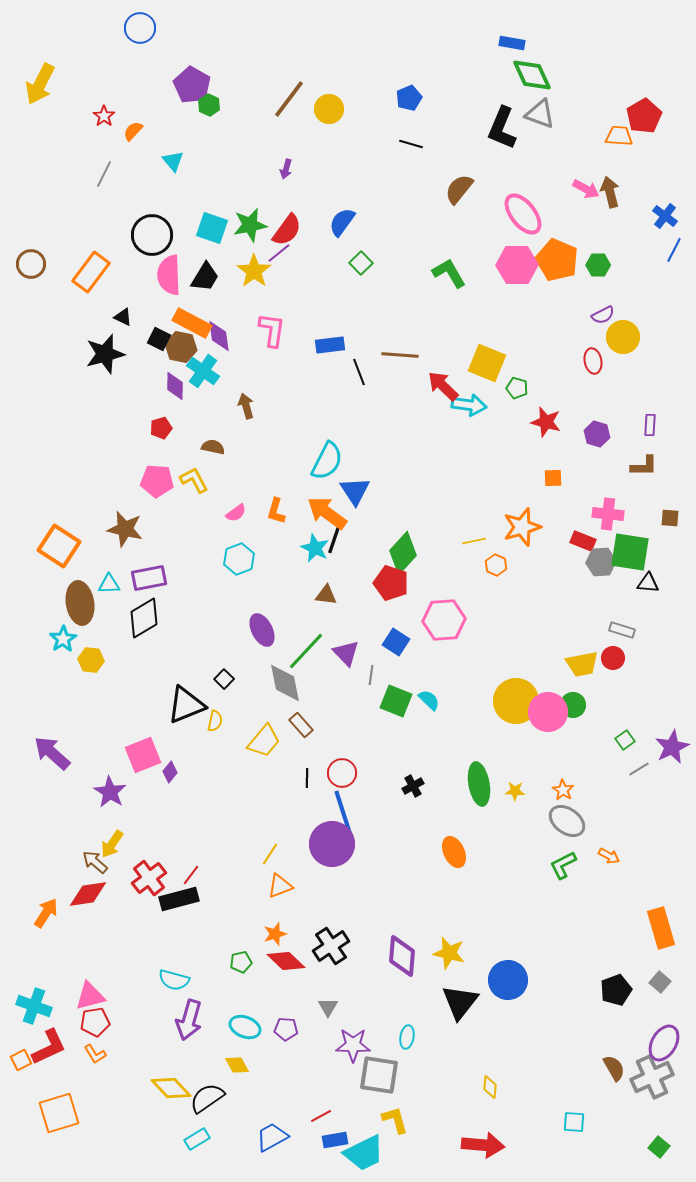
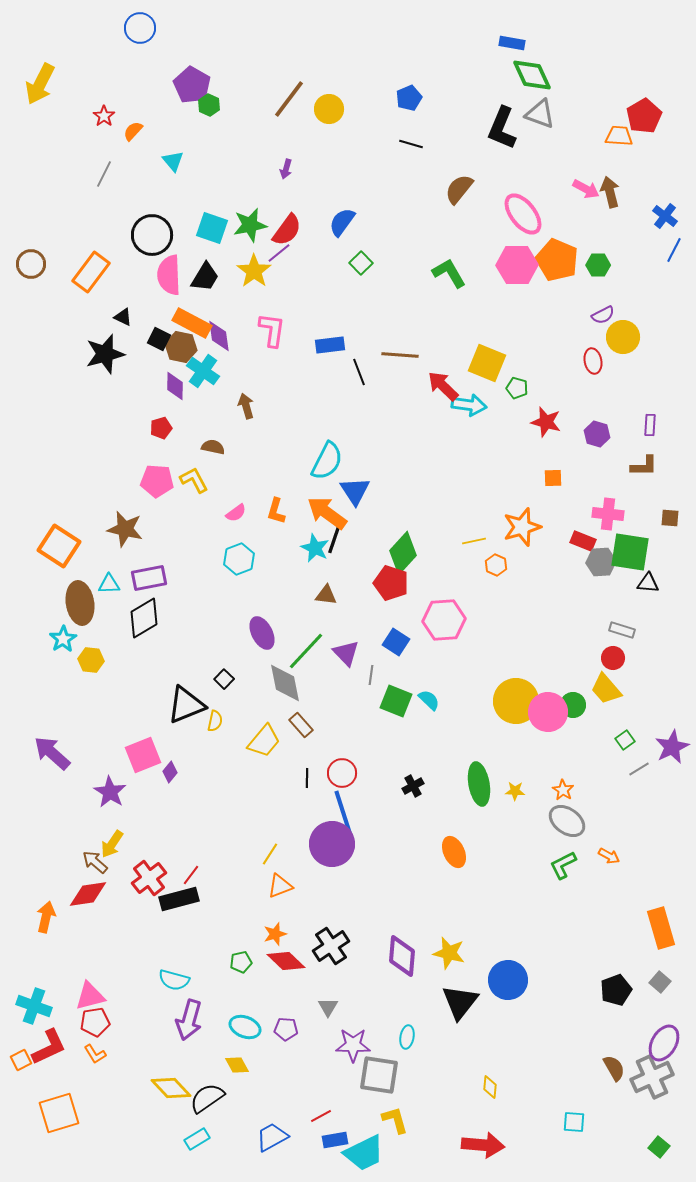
purple ellipse at (262, 630): moved 3 px down
yellow trapezoid at (582, 664): moved 24 px right, 25 px down; rotated 60 degrees clockwise
orange arrow at (46, 913): moved 4 px down; rotated 20 degrees counterclockwise
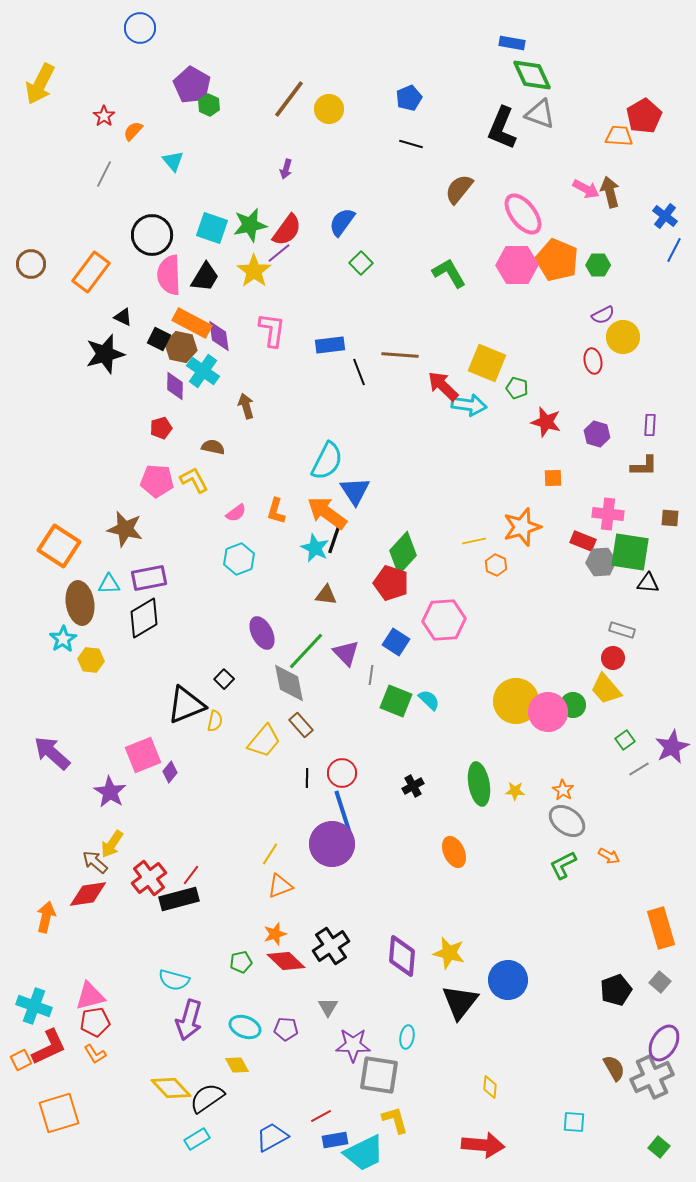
gray diamond at (285, 683): moved 4 px right
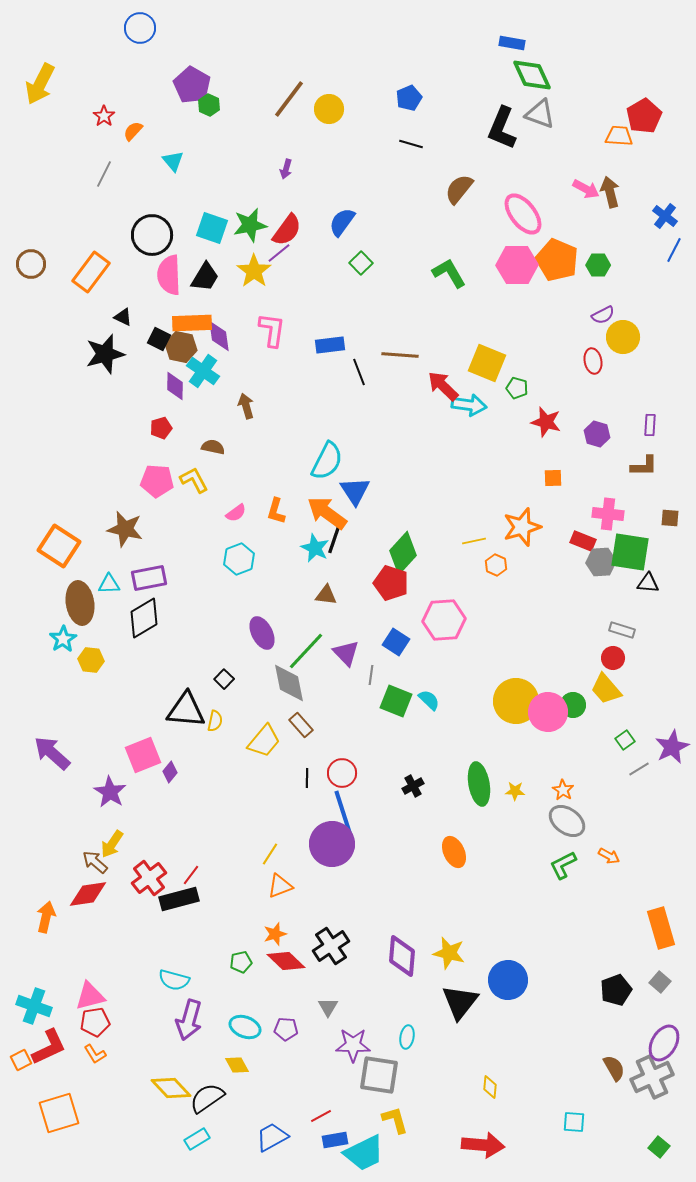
orange rectangle at (192, 323): rotated 30 degrees counterclockwise
black triangle at (186, 705): moved 5 px down; rotated 27 degrees clockwise
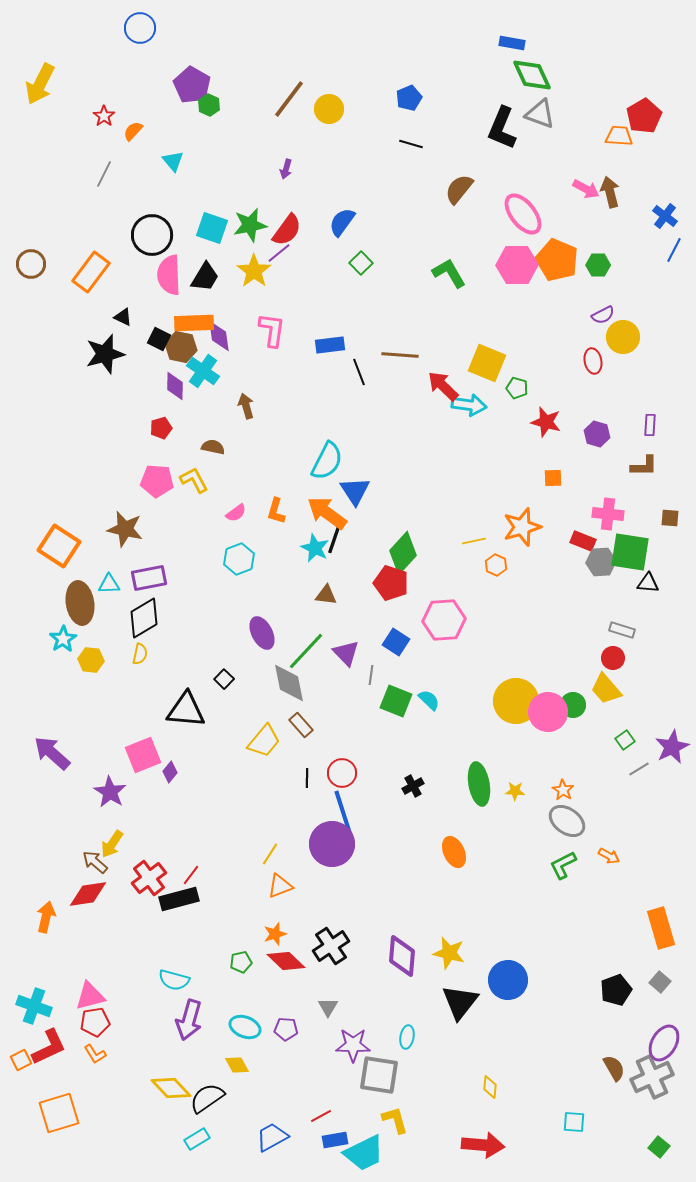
orange rectangle at (192, 323): moved 2 px right
yellow semicircle at (215, 721): moved 75 px left, 67 px up
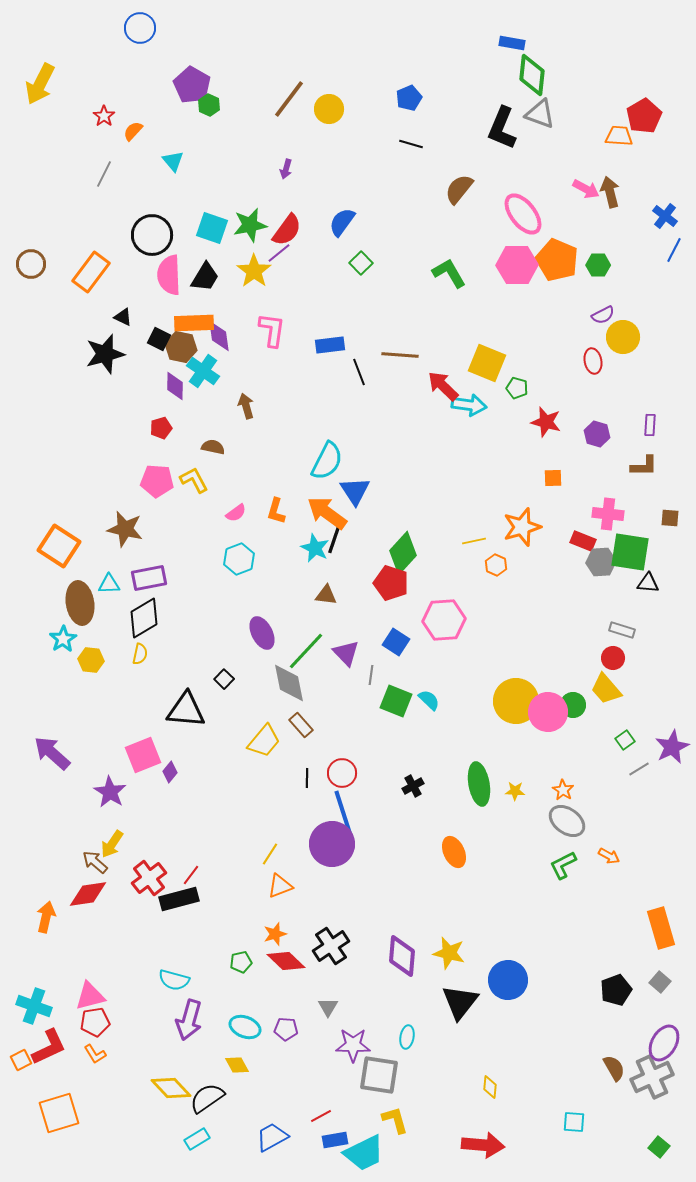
green diamond at (532, 75): rotated 30 degrees clockwise
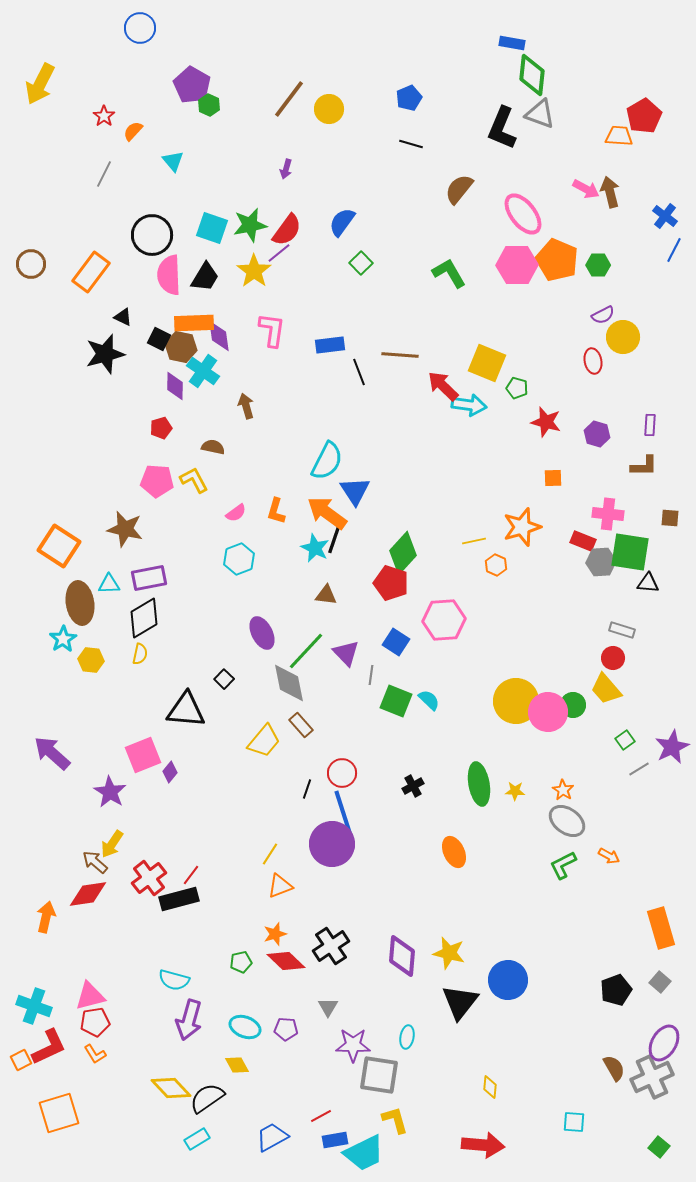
black line at (307, 778): moved 11 px down; rotated 18 degrees clockwise
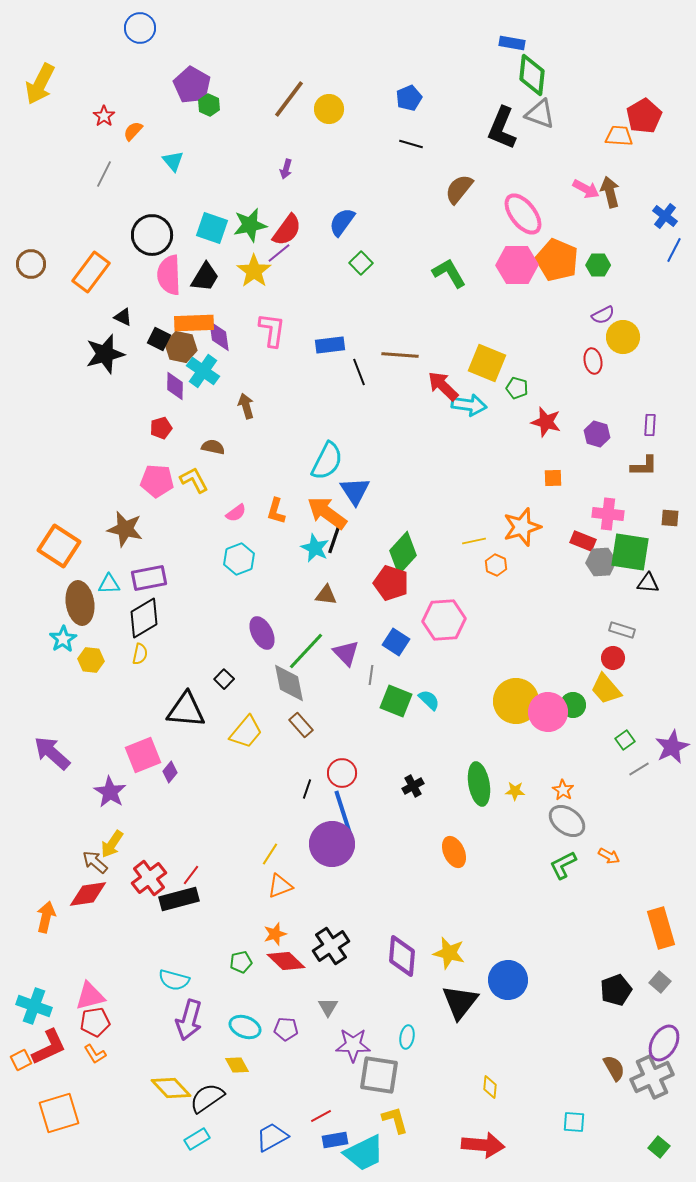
yellow trapezoid at (264, 741): moved 18 px left, 9 px up
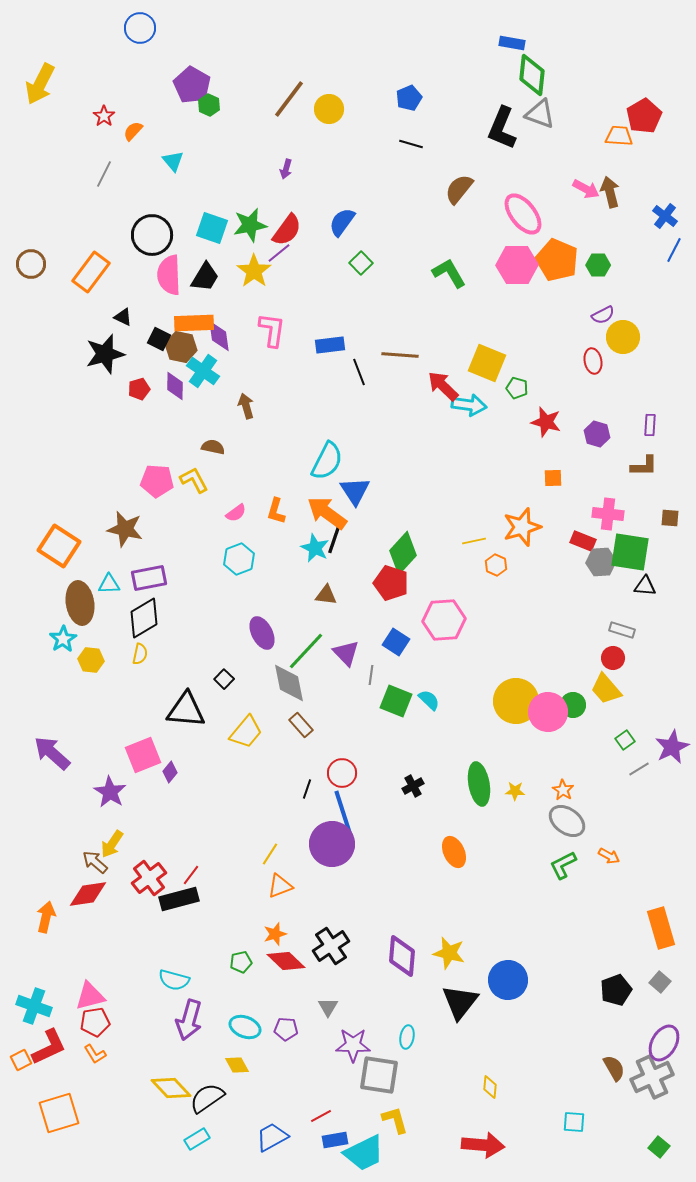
red pentagon at (161, 428): moved 22 px left, 39 px up
black triangle at (648, 583): moved 3 px left, 3 px down
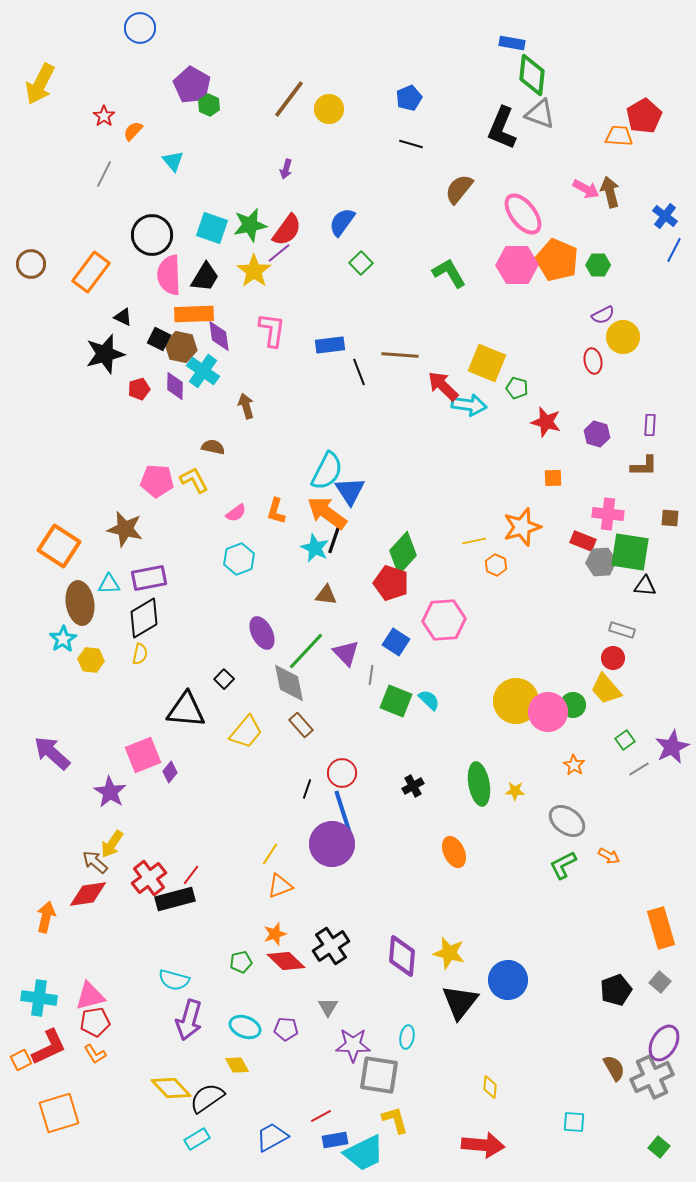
orange rectangle at (194, 323): moved 9 px up
cyan semicircle at (327, 461): moved 10 px down
blue triangle at (355, 491): moved 5 px left
orange star at (563, 790): moved 11 px right, 25 px up
black rectangle at (179, 899): moved 4 px left
cyan cross at (34, 1006): moved 5 px right, 8 px up; rotated 12 degrees counterclockwise
